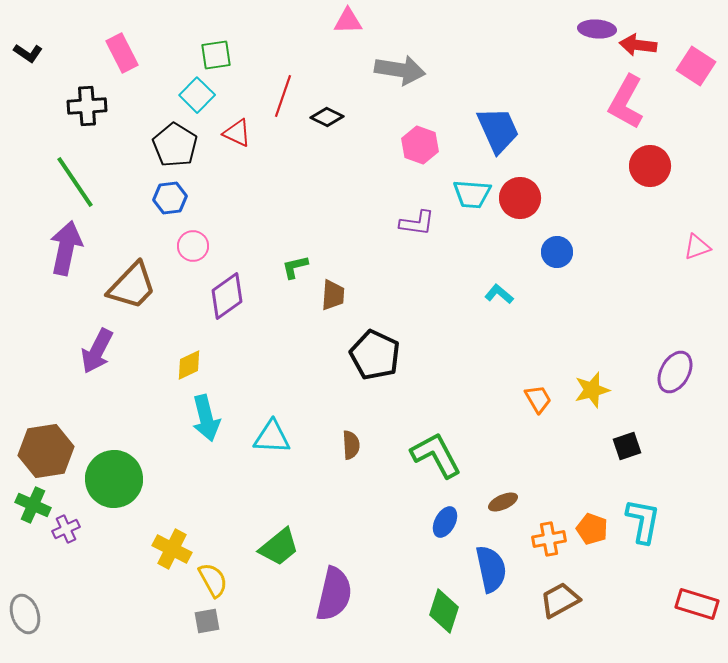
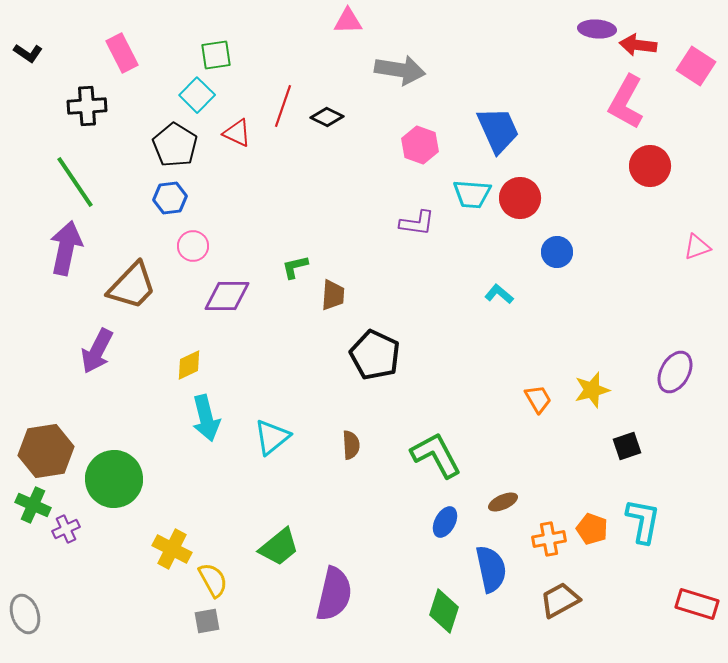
red line at (283, 96): moved 10 px down
purple diamond at (227, 296): rotated 36 degrees clockwise
cyan triangle at (272, 437): rotated 42 degrees counterclockwise
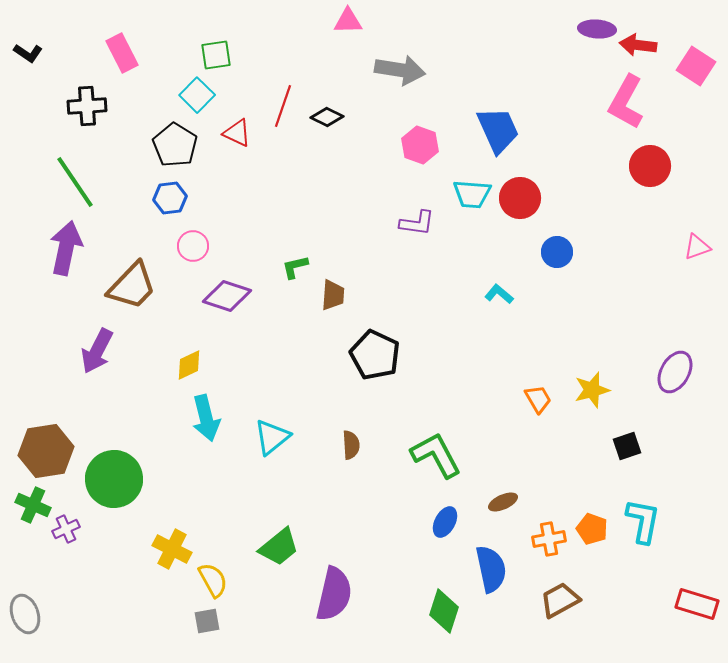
purple diamond at (227, 296): rotated 18 degrees clockwise
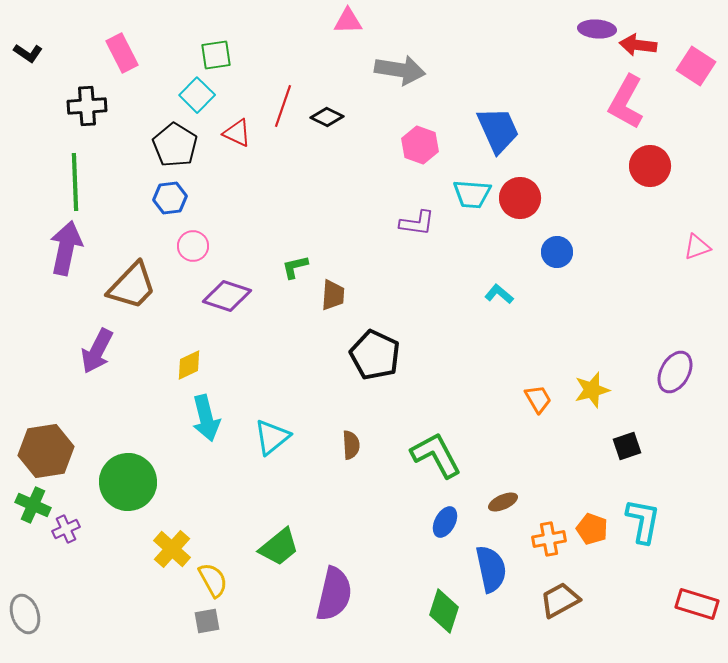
green line at (75, 182): rotated 32 degrees clockwise
green circle at (114, 479): moved 14 px right, 3 px down
yellow cross at (172, 549): rotated 15 degrees clockwise
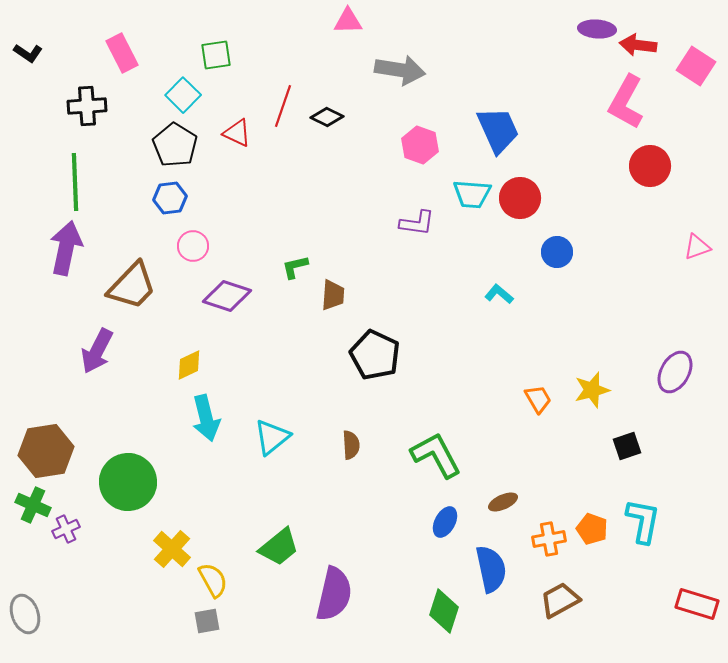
cyan square at (197, 95): moved 14 px left
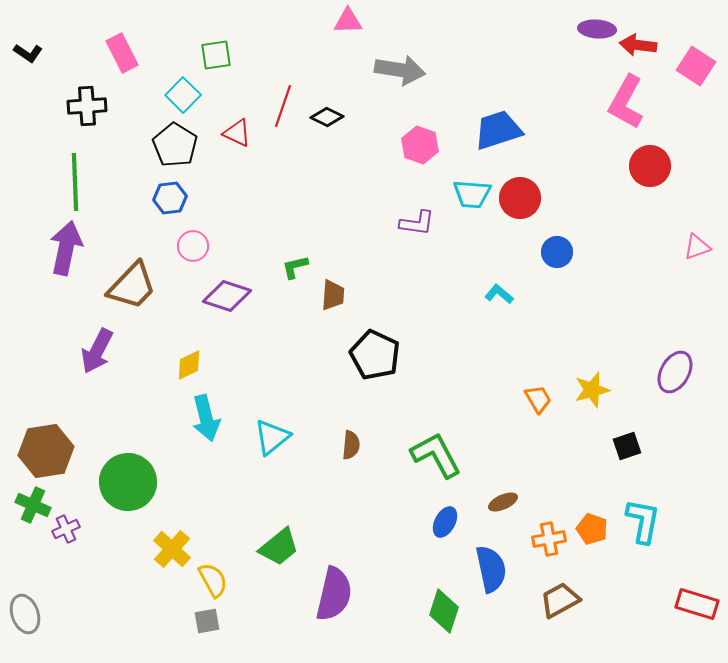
blue trapezoid at (498, 130): rotated 84 degrees counterclockwise
brown semicircle at (351, 445): rotated 8 degrees clockwise
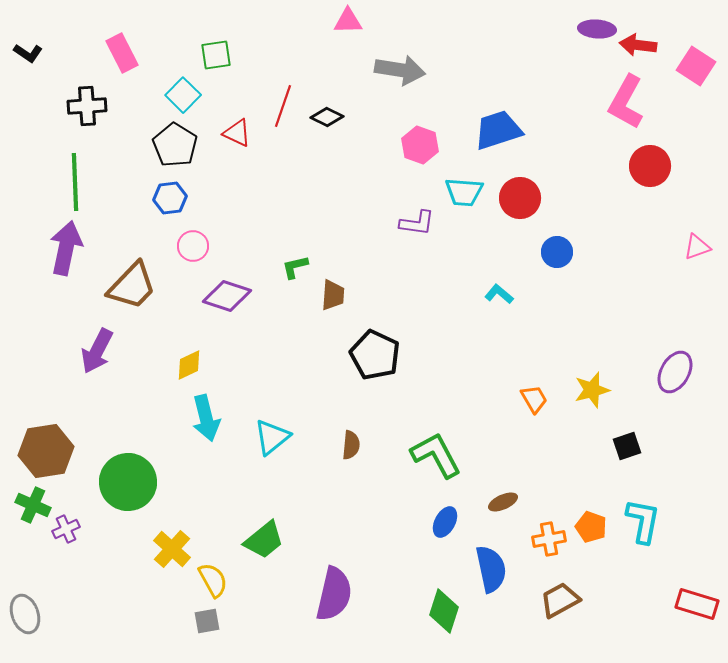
cyan trapezoid at (472, 194): moved 8 px left, 2 px up
orange trapezoid at (538, 399): moved 4 px left
orange pentagon at (592, 529): moved 1 px left, 2 px up
green trapezoid at (279, 547): moved 15 px left, 7 px up
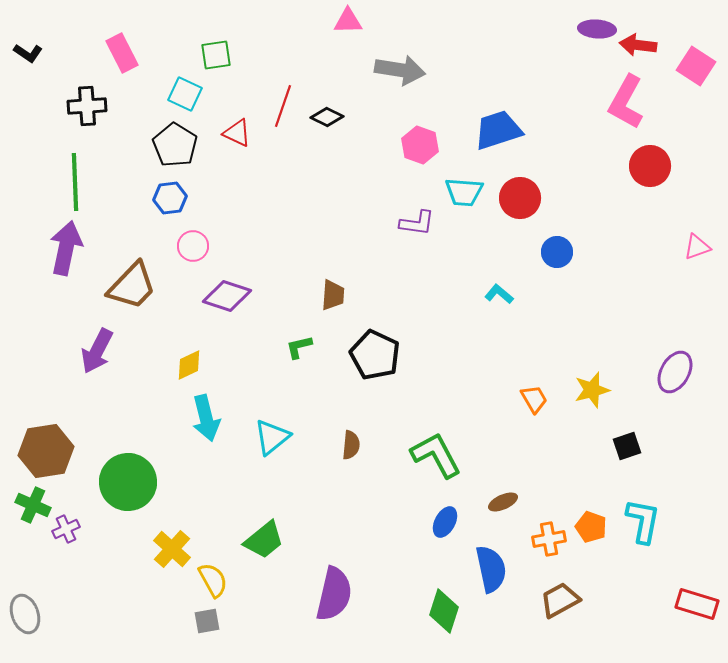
cyan square at (183, 95): moved 2 px right, 1 px up; rotated 20 degrees counterclockwise
green L-shape at (295, 267): moved 4 px right, 80 px down
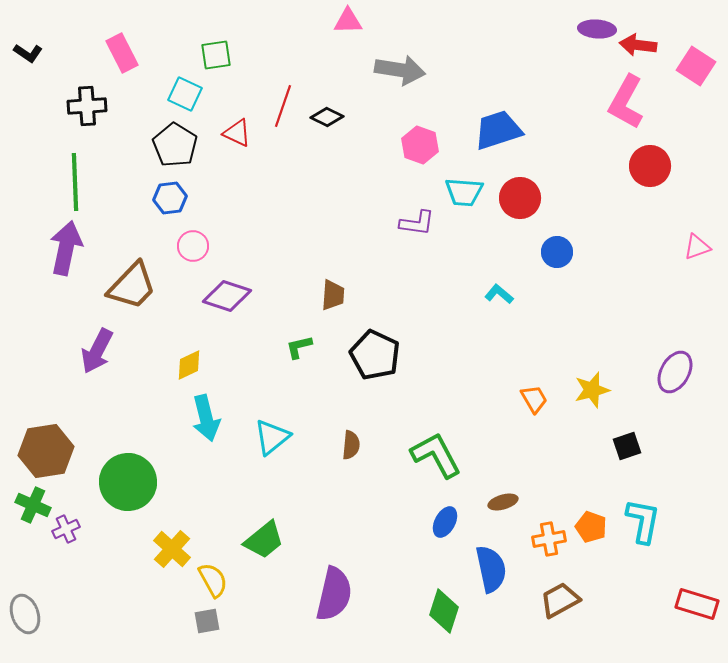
brown ellipse at (503, 502): rotated 8 degrees clockwise
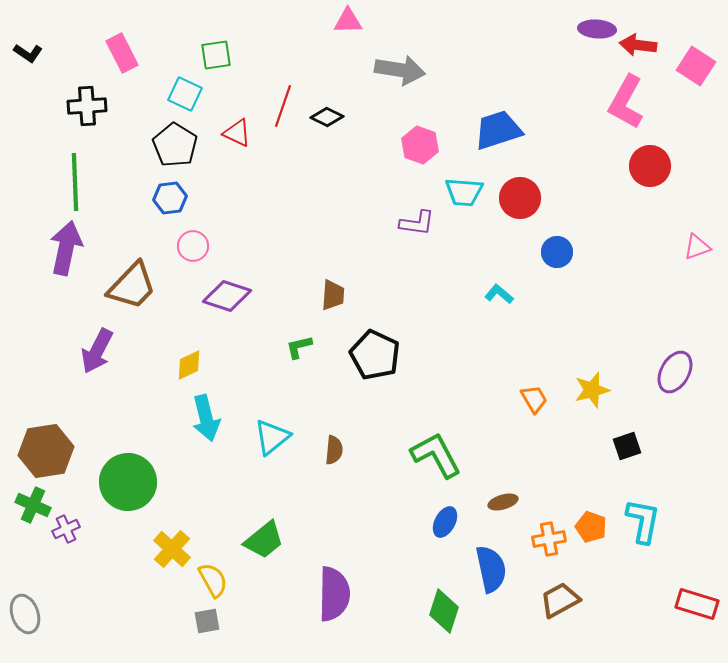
brown semicircle at (351, 445): moved 17 px left, 5 px down
purple semicircle at (334, 594): rotated 12 degrees counterclockwise
